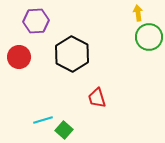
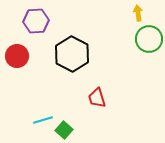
green circle: moved 2 px down
red circle: moved 2 px left, 1 px up
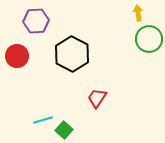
red trapezoid: rotated 50 degrees clockwise
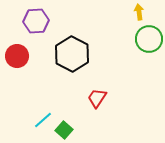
yellow arrow: moved 1 px right, 1 px up
cyan line: rotated 24 degrees counterclockwise
